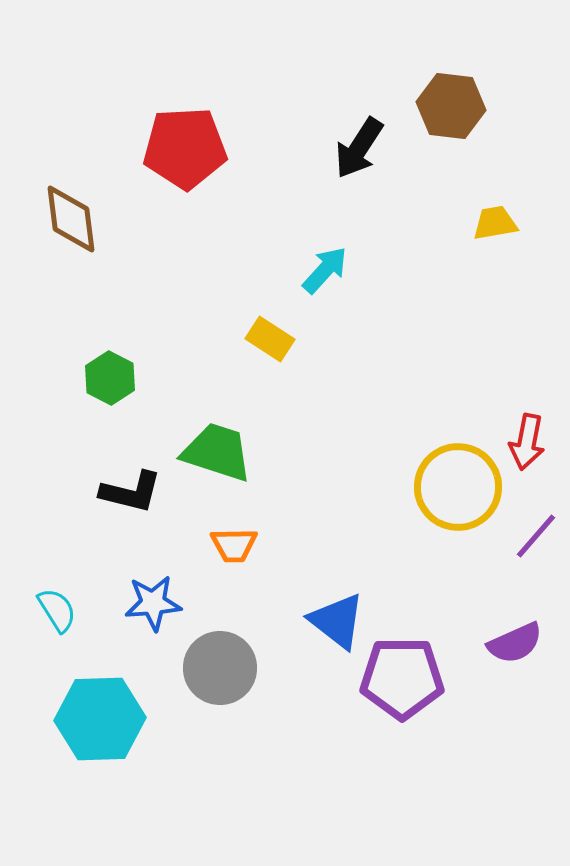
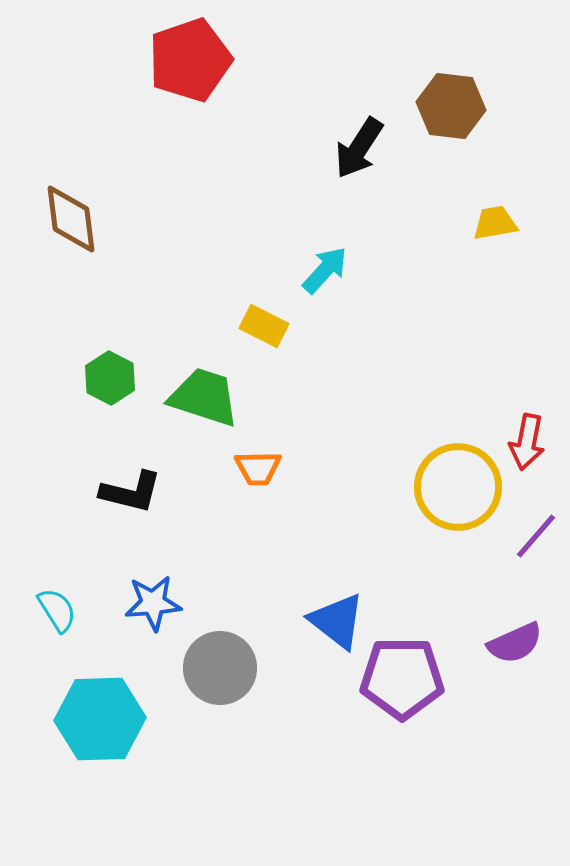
red pentagon: moved 5 px right, 88 px up; rotated 16 degrees counterclockwise
yellow rectangle: moved 6 px left, 13 px up; rotated 6 degrees counterclockwise
green trapezoid: moved 13 px left, 55 px up
orange trapezoid: moved 24 px right, 77 px up
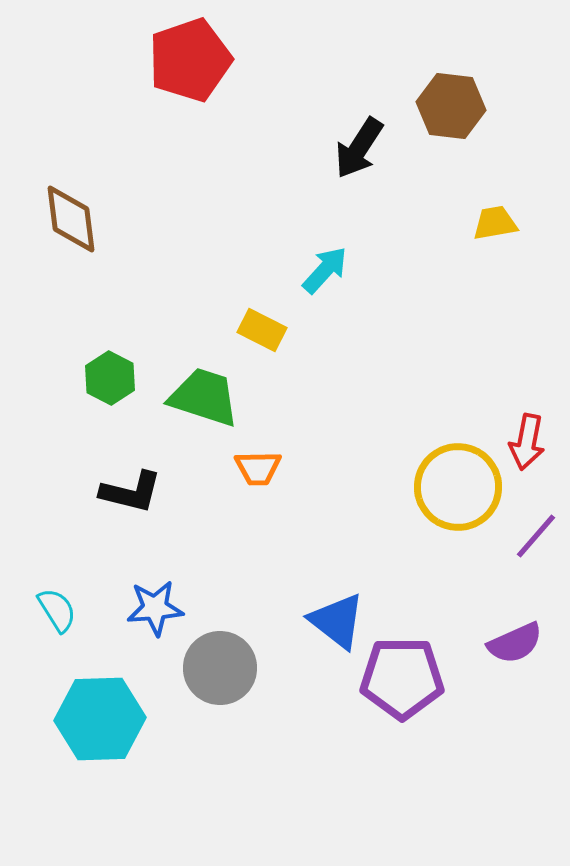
yellow rectangle: moved 2 px left, 4 px down
blue star: moved 2 px right, 5 px down
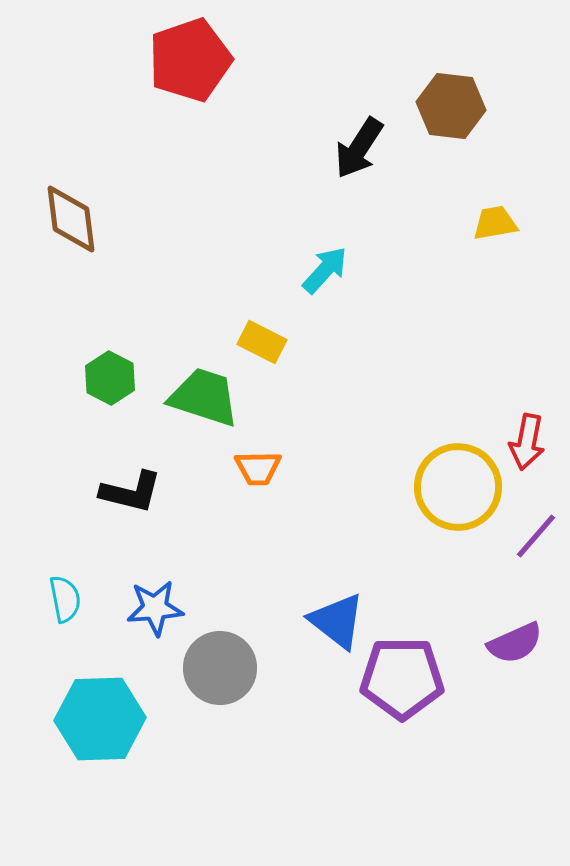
yellow rectangle: moved 12 px down
cyan semicircle: moved 8 px right, 11 px up; rotated 21 degrees clockwise
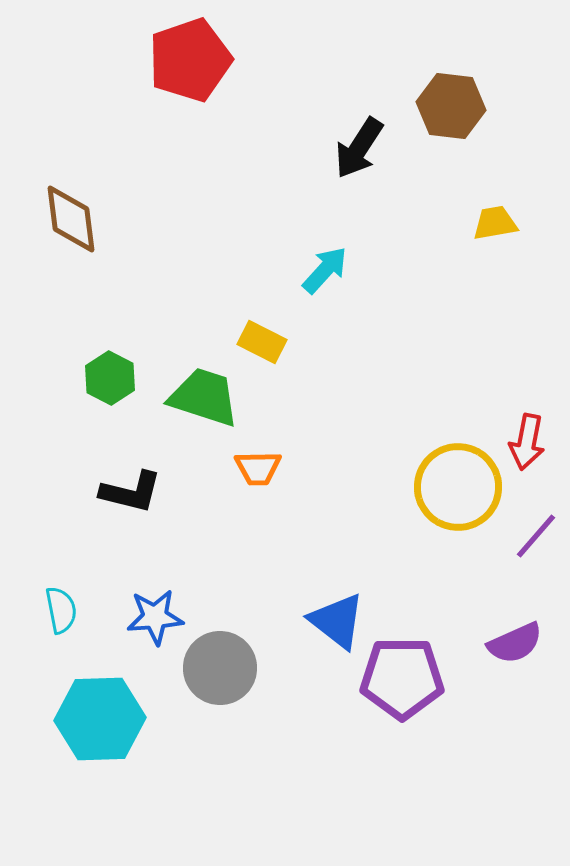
cyan semicircle: moved 4 px left, 11 px down
blue star: moved 9 px down
